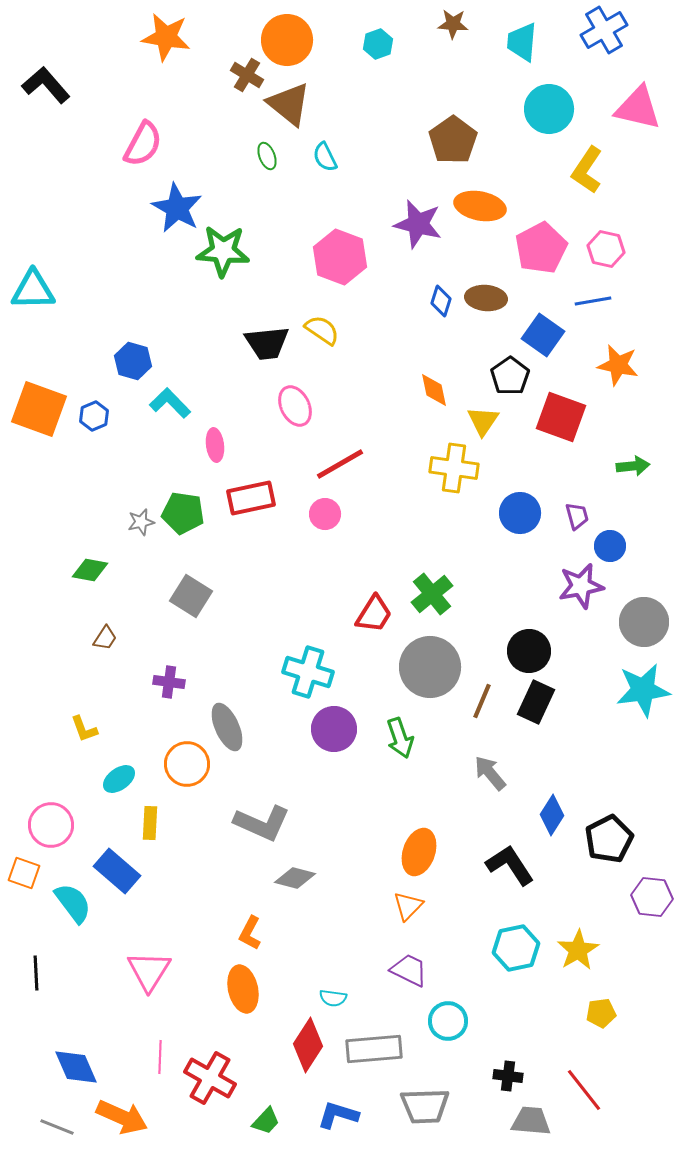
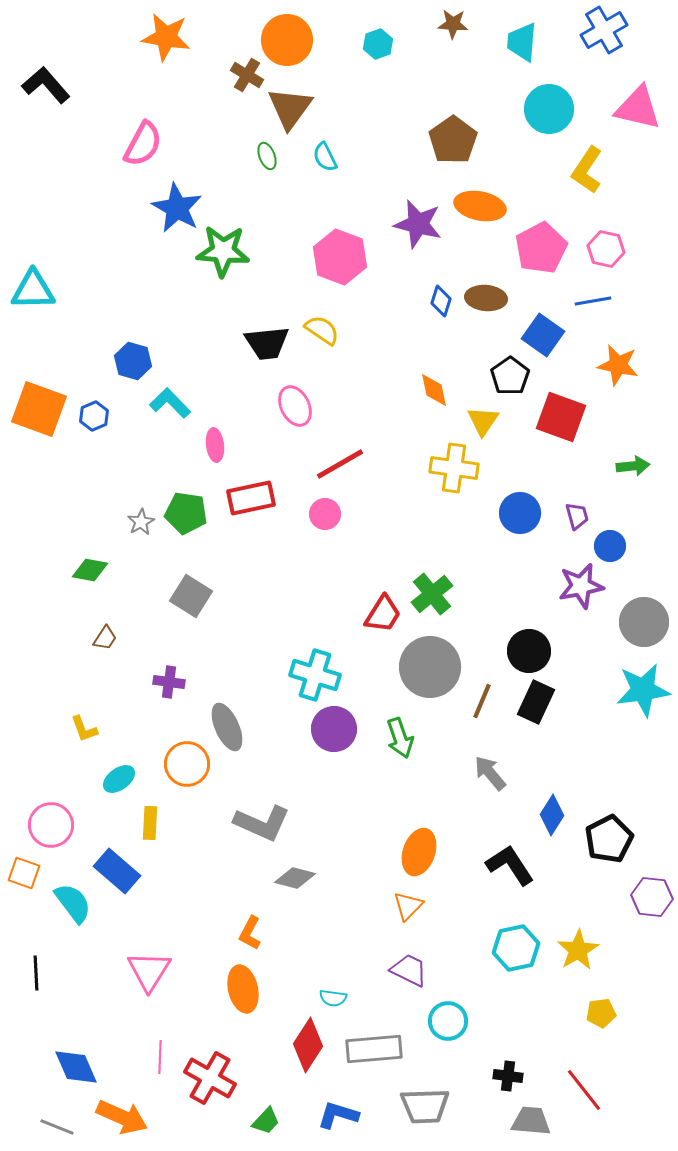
brown triangle at (289, 104): moved 1 px right, 4 px down; rotated 27 degrees clockwise
green pentagon at (183, 513): moved 3 px right
gray star at (141, 522): rotated 16 degrees counterclockwise
red trapezoid at (374, 614): moved 9 px right
cyan cross at (308, 672): moved 7 px right, 3 px down
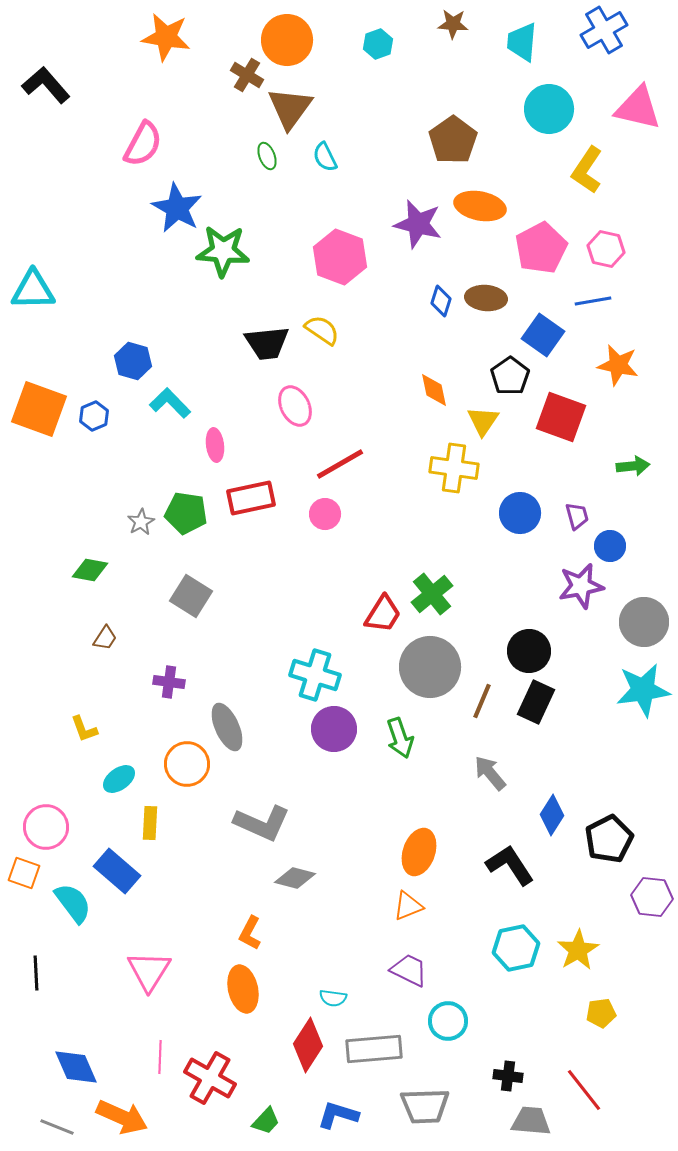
pink circle at (51, 825): moved 5 px left, 2 px down
orange triangle at (408, 906): rotated 24 degrees clockwise
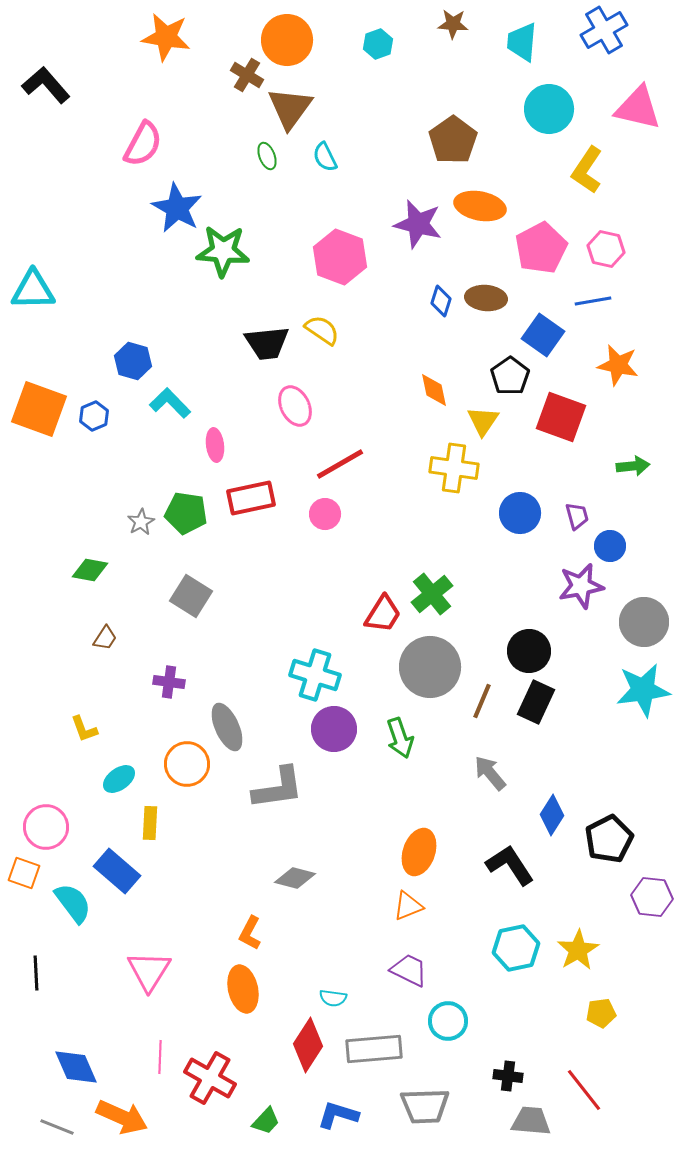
gray L-shape at (262, 823): moved 16 px right, 35 px up; rotated 32 degrees counterclockwise
